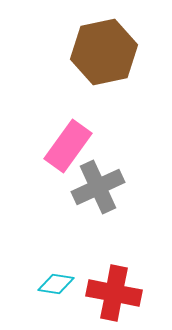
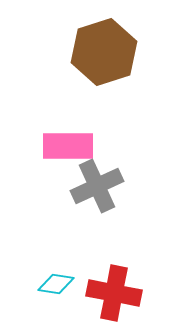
brown hexagon: rotated 6 degrees counterclockwise
pink rectangle: rotated 54 degrees clockwise
gray cross: moved 1 px left, 1 px up
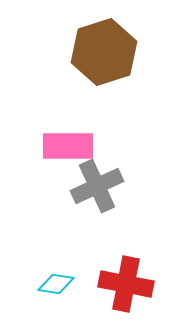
red cross: moved 12 px right, 9 px up
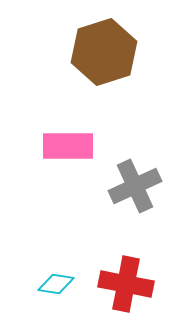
gray cross: moved 38 px right
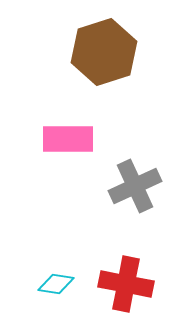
pink rectangle: moved 7 px up
